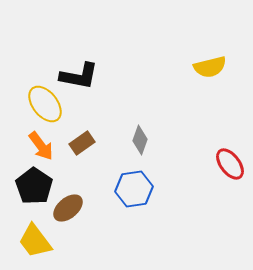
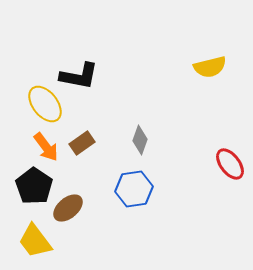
orange arrow: moved 5 px right, 1 px down
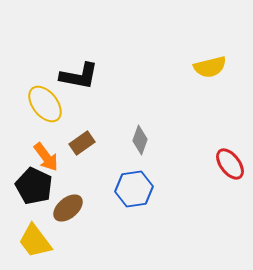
orange arrow: moved 10 px down
black pentagon: rotated 9 degrees counterclockwise
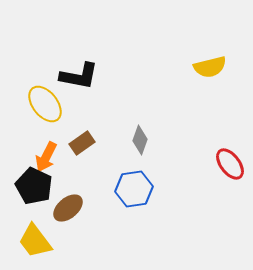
orange arrow: rotated 64 degrees clockwise
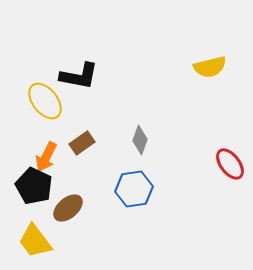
yellow ellipse: moved 3 px up
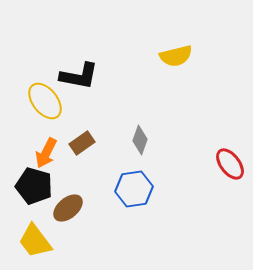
yellow semicircle: moved 34 px left, 11 px up
orange arrow: moved 4 px up
black pentagon: rotated 9 degrees counterclockwise
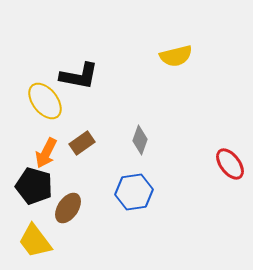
blue hexagon: moved 3 px down
brown ellipse: rotated 16 degrees counterclockwise
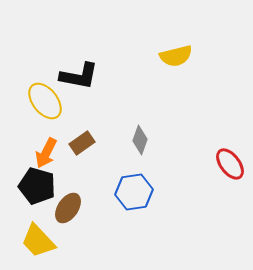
black pentagon: moved 3 px right
yellow trapezoid: moved 3 px right; rotated 6 degrees counterclockwise
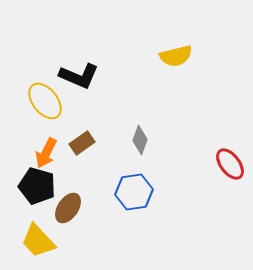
black L-shape: rotated 12 degrees clockwise
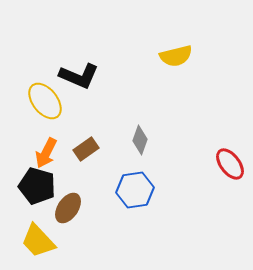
brown rectangle: moved 4 px right, 6 px down
blue hexagon: moved 1 px right, 2 px up
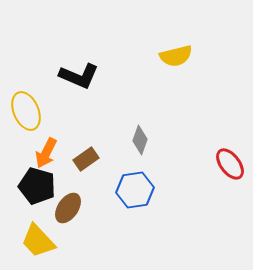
yellow ellipse: moved 19 px left, 10 px down; rotated 15 degrees clockwise
brown rectangle: moved 10 px down
